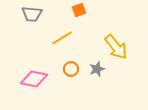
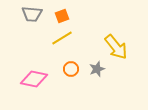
orange square: moved 17 px left, 6 px down
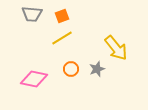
yellow arrow: moved 1 px down
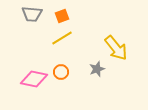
orange circle: moved 10 px left, 3 px down
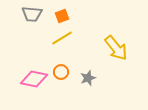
gray star: moved 9 px left, 9 px down
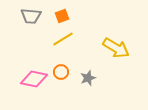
gray trapezoid: moved 1 px left, 2 px down
yellow line: moved 1 px right, 1 px down
yellow arrow: rotated 20 degrees counterclockwise
